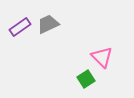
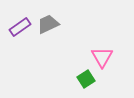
pink triangle: rotated 15 degrees clockwise
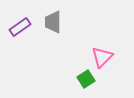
gray trapezoid: moved 5 px right, 2 px up; rotated 65 degrees counterclockwise
pink triangle: rotated 15 degrees clockwise
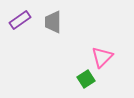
purple rectangle: moved 7 px up
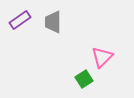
green square: moved 2 px left
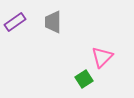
purple rectangle: moved 5 px left, 2 px down
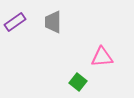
pink triangle: rotated 40 degrees clockwise
green square: moved 6 px left, 3 px down; rotated 18 degrees counterclockwise
